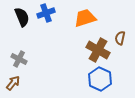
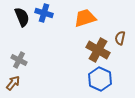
blue cross: moved 2 px left; rotated 36 degrees clockwise
gray cross: moved 1 px down
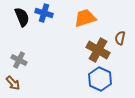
brown arrow: rotated 98 degrees clockwise
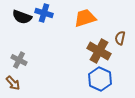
black semicircle: rotated 132 degrees clockwise
brown cross: moved 1 px right, 1 px down
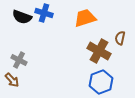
blue hexagon: moved 1 px right, 3 px down; rotated 15 degrees clockwise
brown arrow: moved 1 px left, 3 px up
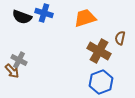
brown arrow: moved 9 px up
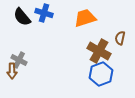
black semicircle: rotated 30 degrees clockwise
brown arrow: rotated 42 degrees clockwise
blue hexagon: moved 8 px up
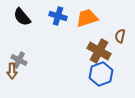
blue cross: moved 14 px right, 3 px down
orange trapezoid: moved 2 px right
brown semicircle: moved 2 px up
